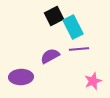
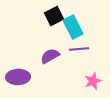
purple ellipse: moved 3 px left
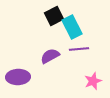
cyan rectangle: moved 1 px left
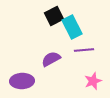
purple line: moved 5 px right, 1 px down
purple semicircle: moved 1 px right, 3 px down
purple ellipse: moved 4 px right, 4 px down
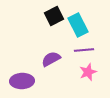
cyan rectangle: moved 6 px right, 2 px up
pink star: moved 5 px left, 9 px up
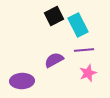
purple semicircle: moved 3 px right, 1 px down
pink star: moved 1 px down
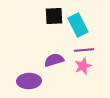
black square: rotated 24 degrees clockwise
purple semicircle: rotated 12 degrees clockwise
pink star: moved 5 px left, 7 px up
purple ellipse: moved 7 px right
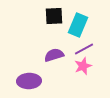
cyan rectangle: rotated 50 degrees clockwise
purple line: moved 1 px up; rotated 24 degrees counterclockwise
purple semicircle: moved 5 px up
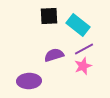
black square: moved 5 px left
cyan rectangle: rotated 75 degrees counterclockwise
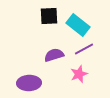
pink star: moved 4 px left, 8 px down
purple ellipse: moved 2 px down
